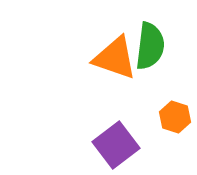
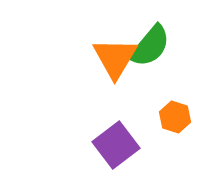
green semicircle: rotated 33 degrees clockwise
orange triangle: rotated 42 degrees clockwise
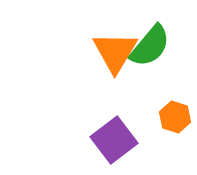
orange triangle: moved 6 px up
purple square: moved 2 px left, 5 px up
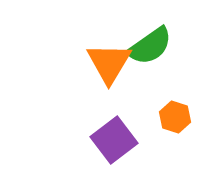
green semicircle: rotated 15 degrees clockwise
orange triangle: moved 6 px left, 11 px down
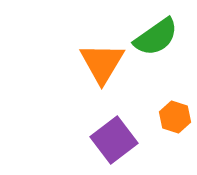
green semicircle: moved 6 px right, 9 px up
orange triangle: moved 7 px left
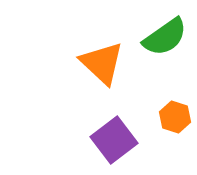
green semicircle: moved 9 px right
orange triangle: rotated 18 degrees counterclockwise
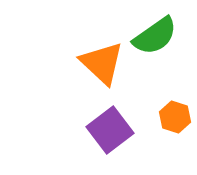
green semicircle: moved 10 px left, 1 px up
purple square: moved 4 px left, 10 px up
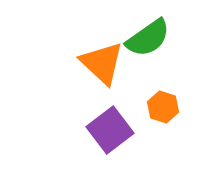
green semicircle: moved 7 px left, 2 px down
orange hexagon: moved 12 px left, 10 px up
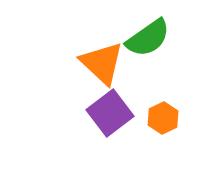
orange hexagon: moved 11 px down; rotated 16 degrees clockwise
purple square: moved 17 px up
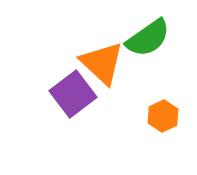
purple square: moved 37 px left, 19 px up
orange hexagon: moved 2 px up
